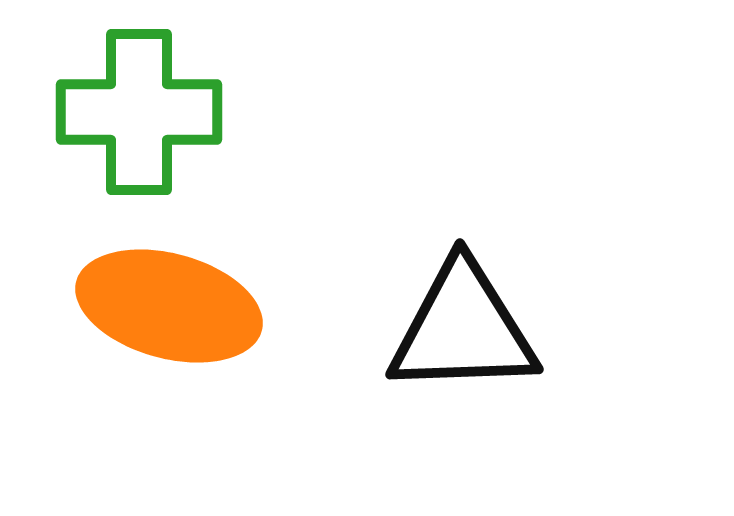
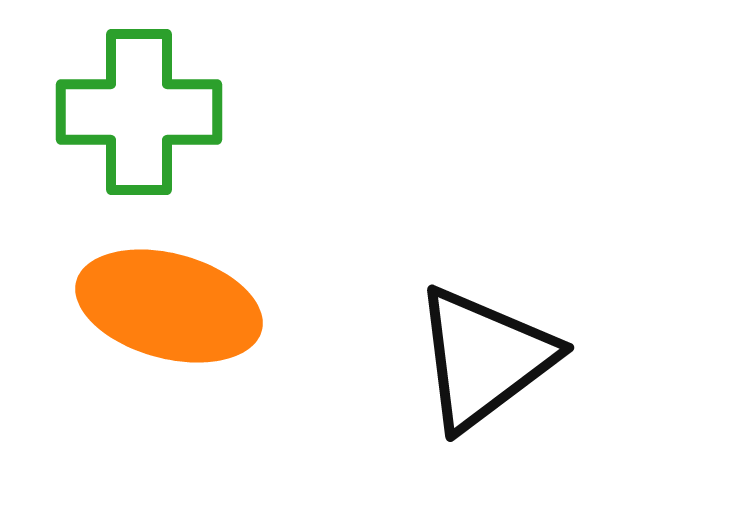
black triangle: moved 21 px right, 29 px down; rotated 35 degrees counterclockwise
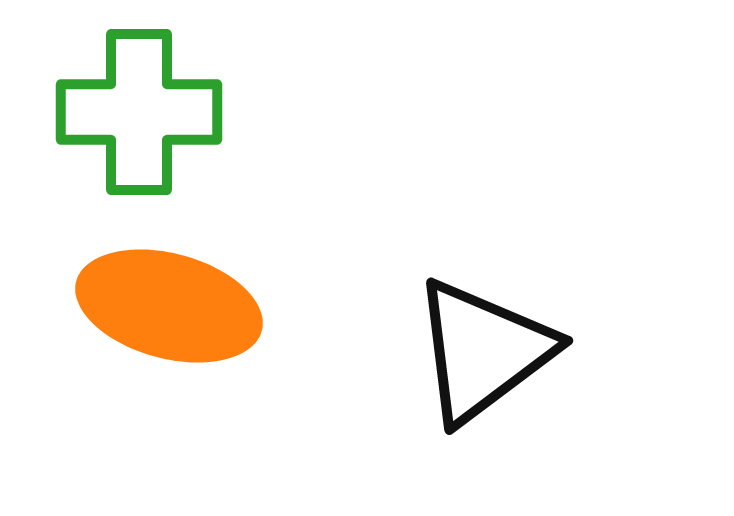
black triangle: moved 1 px left, 7 px up
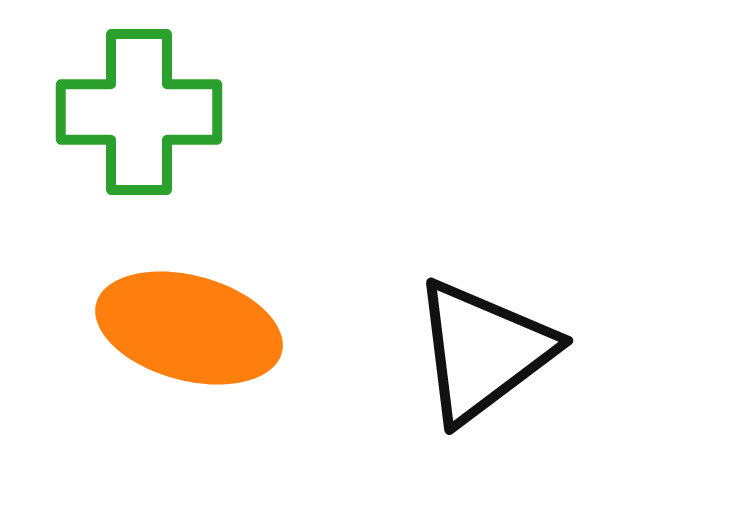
orange ellipse: moved 20 px right, 22 px down
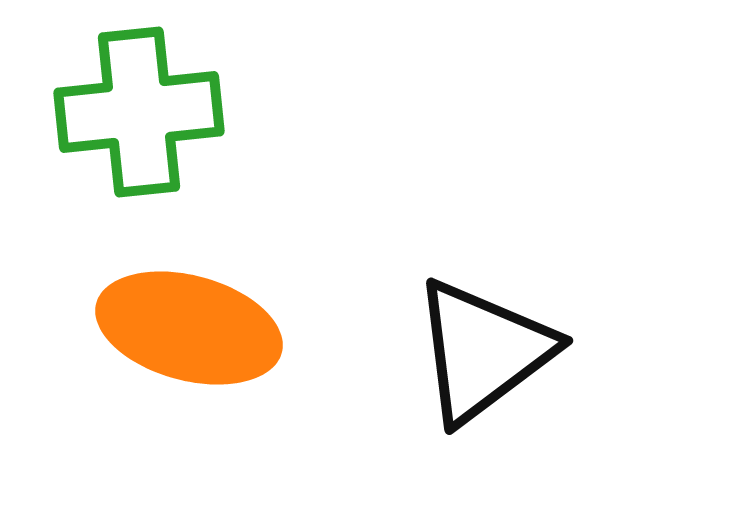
green cross: rotated 6 degrees counterclockwise
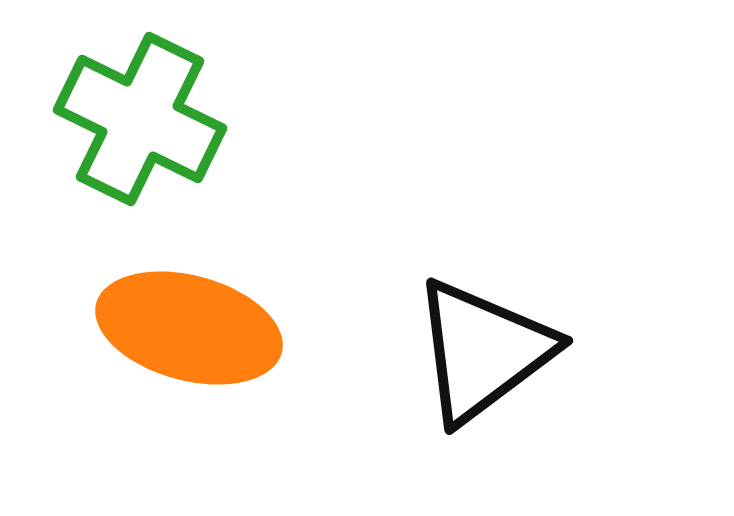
green cross: moved 1 px right, 7 px down; rotated 32 degrees clockwise
